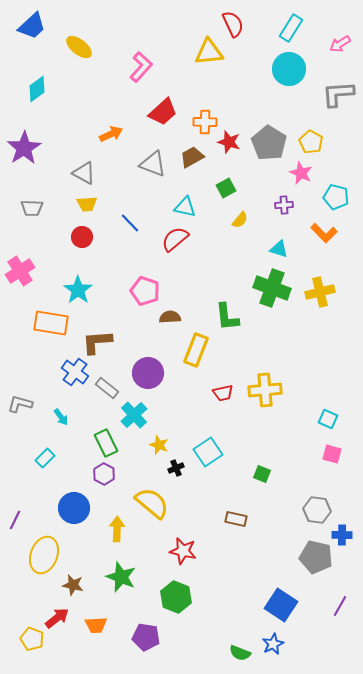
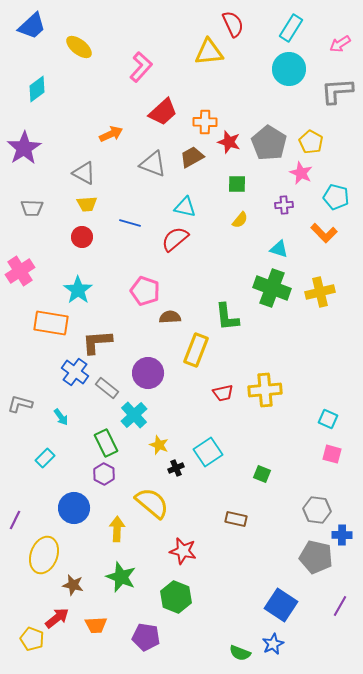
gray L-shape at (338, 94): moved 1 px left, 3 px up
green square at (226, 188): moved 11 px right, 4 px up; rotated 30 degrees clockwise
blue line at (130, 223): rotated 30 degrees counterclockwise
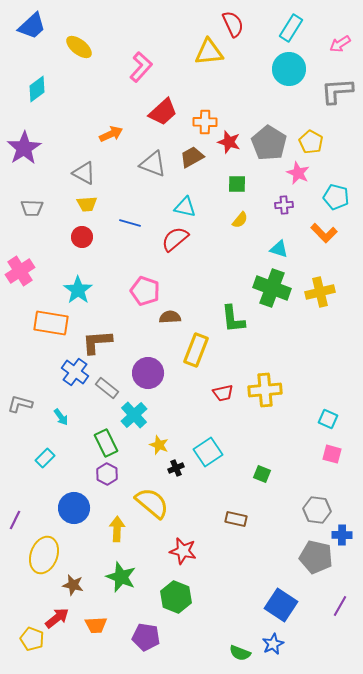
pink star at (301, 173): moved 3 px left
green L-shape at (227, 317): moved 6 px right, 2 px down
purple hexagon at (104, 474): moved 3 px right
